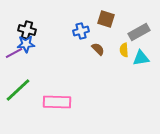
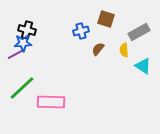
blue star: moved 3 px left, 1 px up
brown semicircle: rotated 96 degrees counterclockwise
purple line: moved 2 px right, 1 px down
cyan triangle: moved 2 px right, 8 px down; rotated 42 degrees clockwise
green line: moved 4 px right, 2 px up
pink rectangle: moved 6 px left
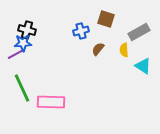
green line: rotated 72 degrees counterclockwise
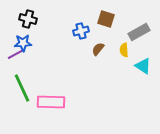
black cross: moved 1 px right, 11 px up
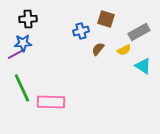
black cross: rotated 18 degrees counterclockwise
yellow semicircle: rotated 112 degrees counterclockwise
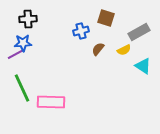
brown square: moved 1 px up
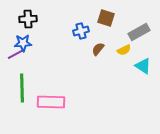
green line: rotated 24 degrees clockwise
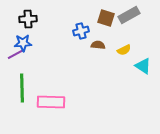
gray rectangle: moved 10 px left, 17 px up
brown semicircle: moved 4 px up; rotated 56 degrees clockwise
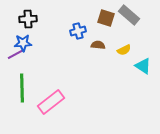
gray rectangle: rotated 70 degrees clockwise
blue cross: moved 3 px left
pink rectangle: rotated 40 degrees counterclockwise
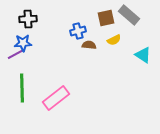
brown square: rotated 30 degrees counterclockwise
brown semicircle: moved 9 px left
yellow semicircle: moved 10 px left, 10 px up
cyan triangle: moved 11 px up
pink rectangle: moved 5 px right, 4 px up
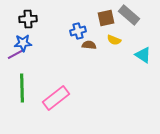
yellow semicircle: rotated 48 degrees clockwise
